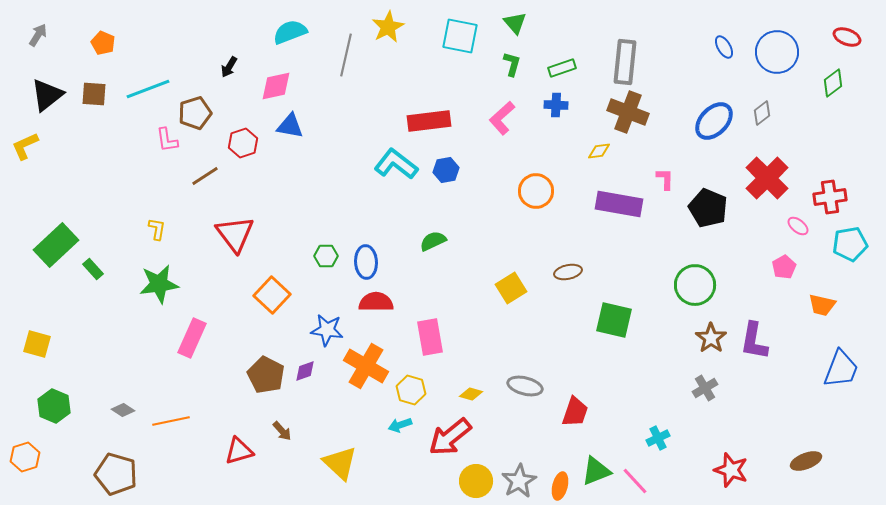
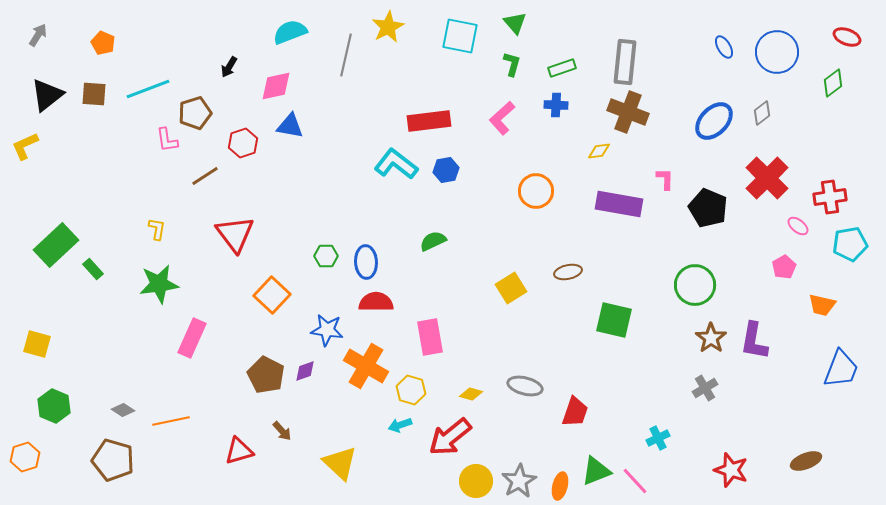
brown pentagon at (116, 474): moved 3 px left, 14 px up
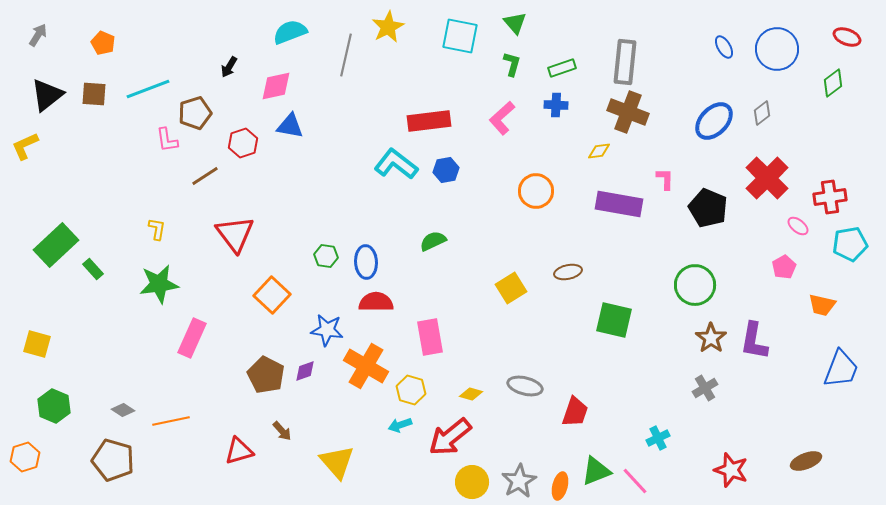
blue circle at (777, 52): moved 3 px up
green hexagon at (326, 256): rotated 10 degrees clockwise
yellow triangle at (340, 463): moved 3 px left, 1 px up; rotated 6 degrees clockwise
yellow circle at (476, 481): moved 4 px left, 1 px down
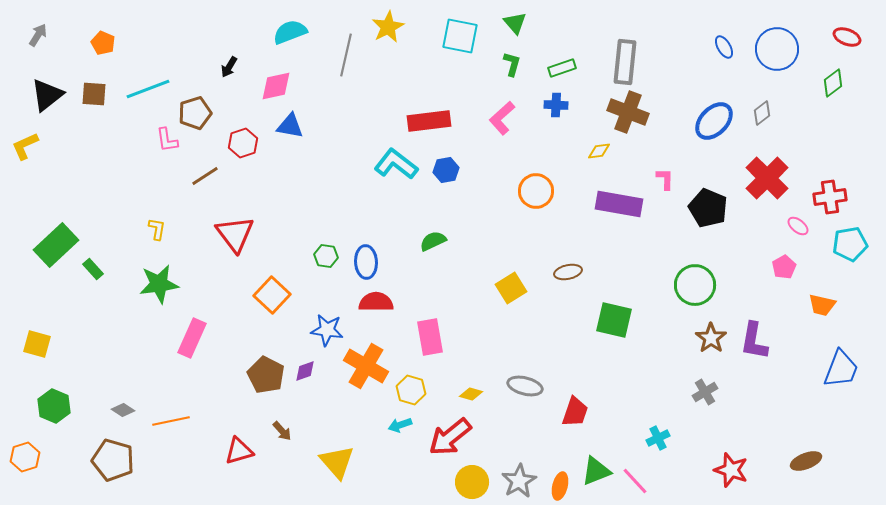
gray cross at (705, 388): moved 4 px down
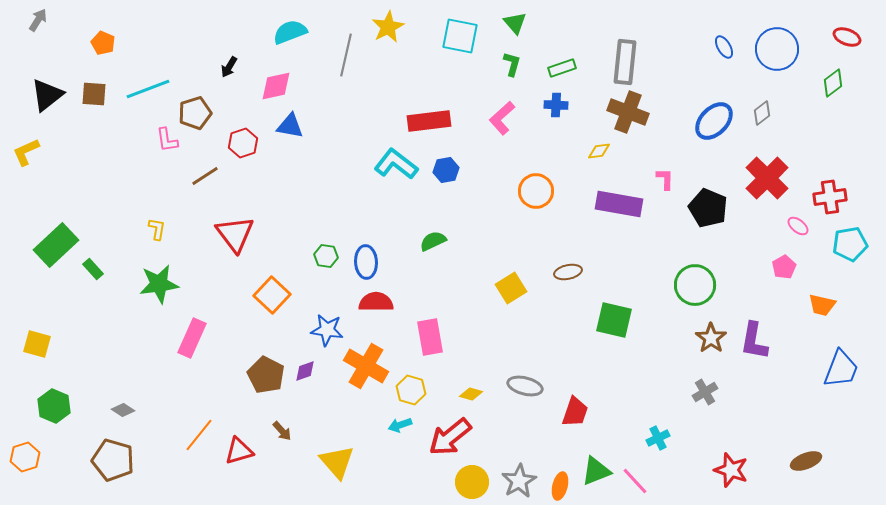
gray arrow at (38, 35): moved 15 px up
yellow L-shape at (25, 146): moved 1 px right, 6 px down
orange line at (171, 421): moved 28 px right, 14 px down; rotated 39 degrees counterclockwise
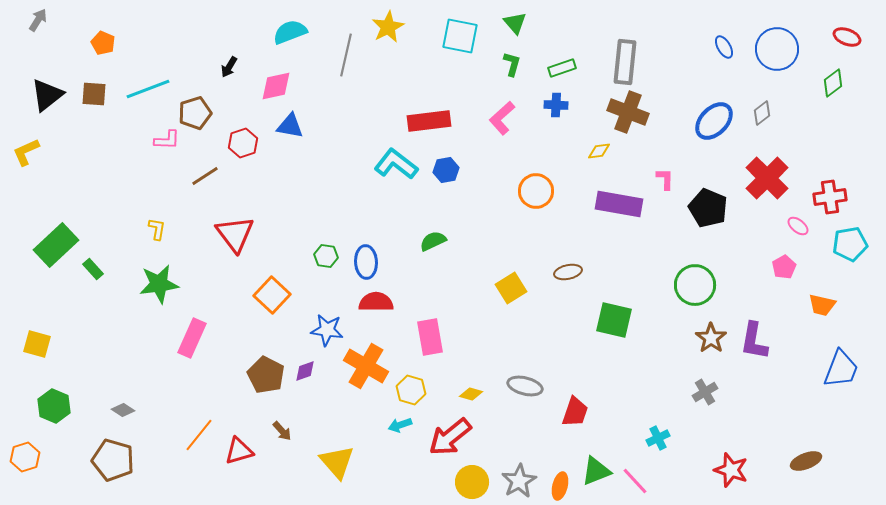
pink L-shape at (167, 140): rotated 80 degrees counterclockwise
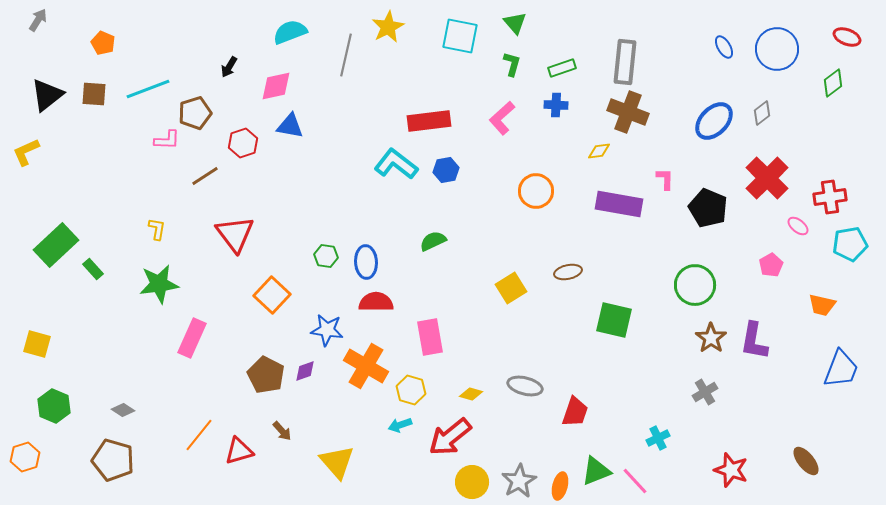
pink pentagon at (784, 267): moved 13 px left, 2 px up
brown ellipse at (806, 461): rotated 72 degrees clockwise
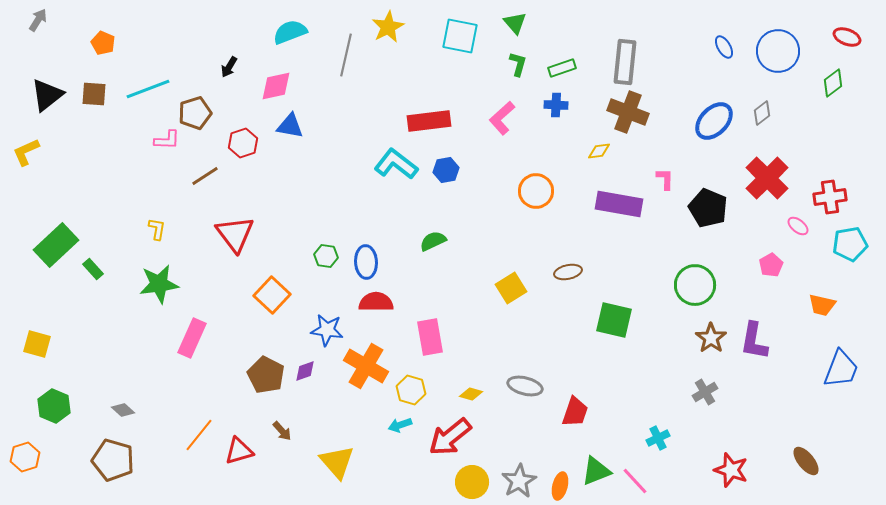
blue circle at (777, 49): moved 1 px right, 2 px down
green L-shape at (512, 64): moved 6 px right
gray diamond at (123, 410): rotated 10 degrees clockwise
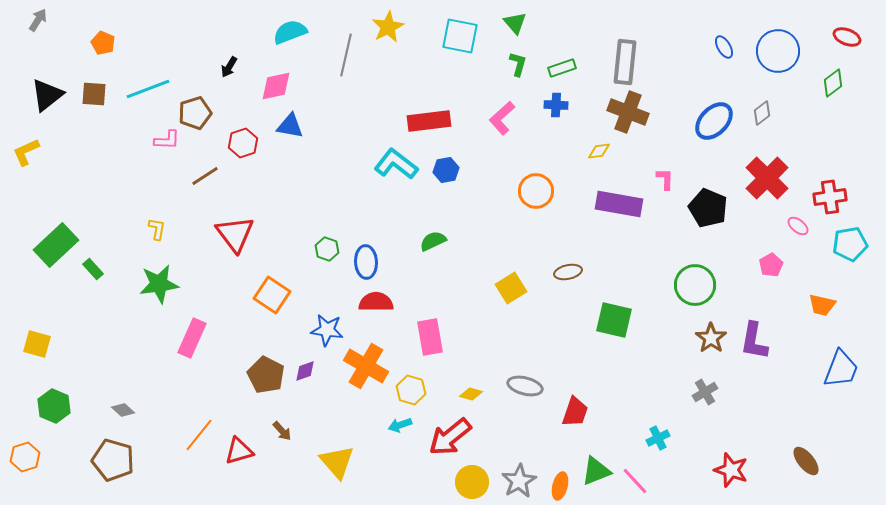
green hexagon at (326, 256): moved 1 px right, 7 px up; rotated 10 degrees clockwise
orange square at (272, 295): rotated 9 degrees counterclockwise
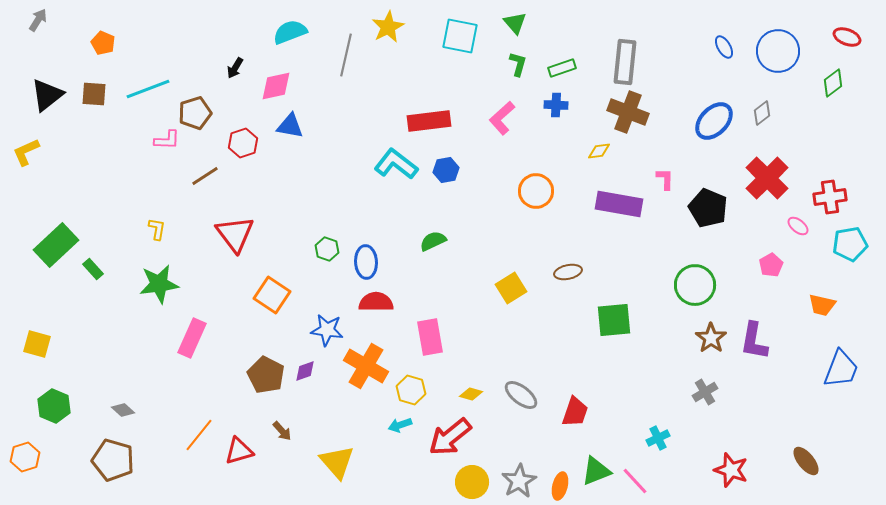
black arrow at (229, 67): moved 6 px right, 1 px down
green square at (614, 320): rotated 18 degrees counterclockwise
gray ellipse at (525, 386): moved 4 px left, 9 px down; rotated 24 degrees clockwise
